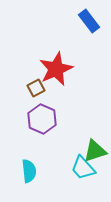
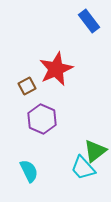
brown square: moved 9 px left, 2 px up
green triangle: rotated 20 degrees counterclockwise
cyan semicircle: rotated 20 degrees counterclockwise
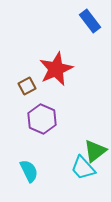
blue rectangle: moved 1 px right
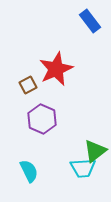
brown square: moved 1 px right, 1 px up
cyan trapezoid: rotated 52 degrees counterclockwise
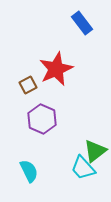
blue rectangle: moved 8 px left, 2 px down
cyan trapezoid: rotated 52 degrees clockwise
